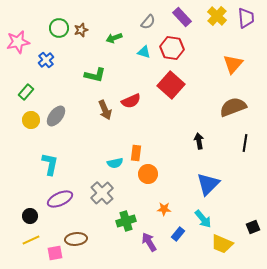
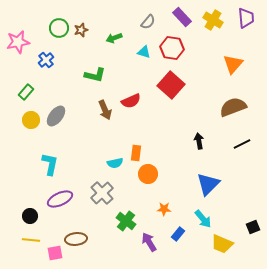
yellow cross: moved 4 px left, 4 px down; rotated 12 degrees counterclockwise
black line: moved 3 px left, 1 px down; rotated 54 degrees clockwise
green cross: rotated 36 degrees counterclockwise
yellow line: rotated 30 degrees clockwise
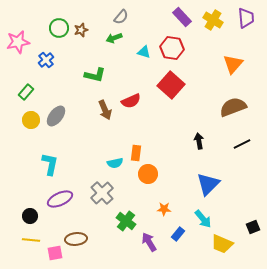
gray semicircle: moved 27 px left, 5 px up
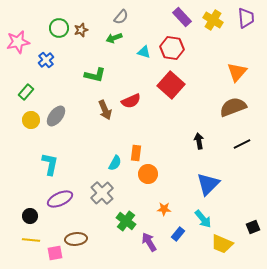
orange triangle: moved 4 px right, 8 px down
cyan semicircle: rotated 49 degrees counterclockwise
